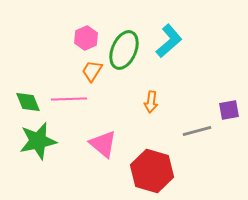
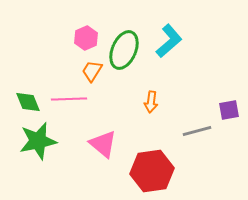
red hexagon: rotated 24 degrees counterclockwise
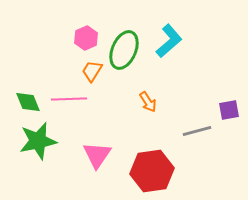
orange arrow: moved 3 px left; rotated 40 degrees counterclockwise
pink triangle: moved 6 px left, 11 px down; rotated 24 degrees clockwise
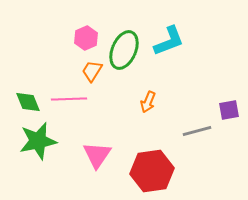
cyan L-shape: rotated 20 degrees clockwise
orange arrow: rotated 55 degrees clockwise
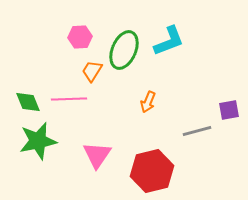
pink hexagon: moved 6 px left, 1 px up; rotated 20 degrees clockwise
red hexagon: rotated 6 degrees counterclockwise
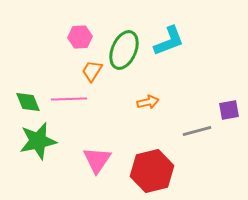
orange arrow: rotated 125 degrees counterclockwise
pink triangle: moved 5 px down
